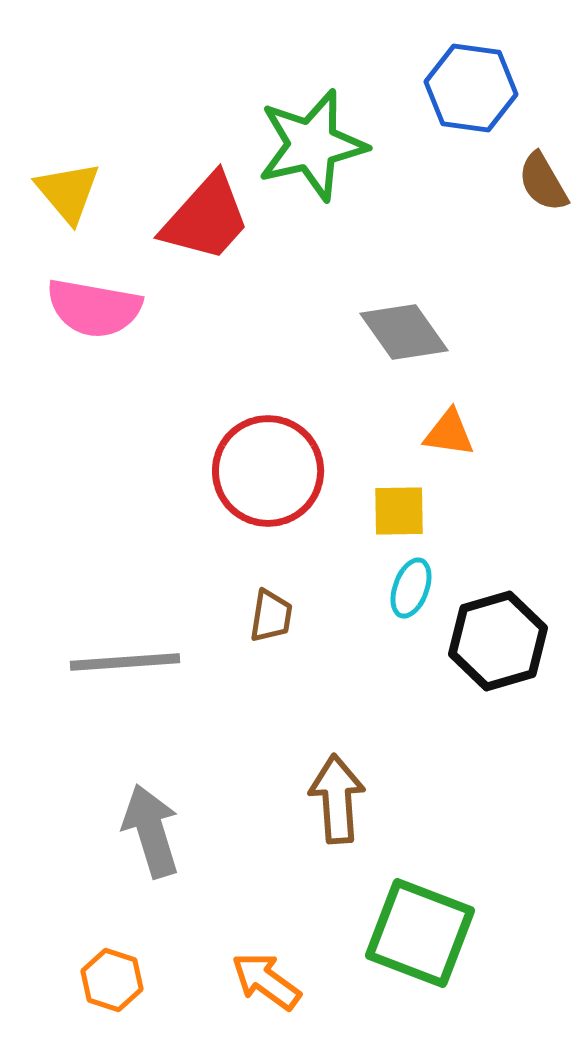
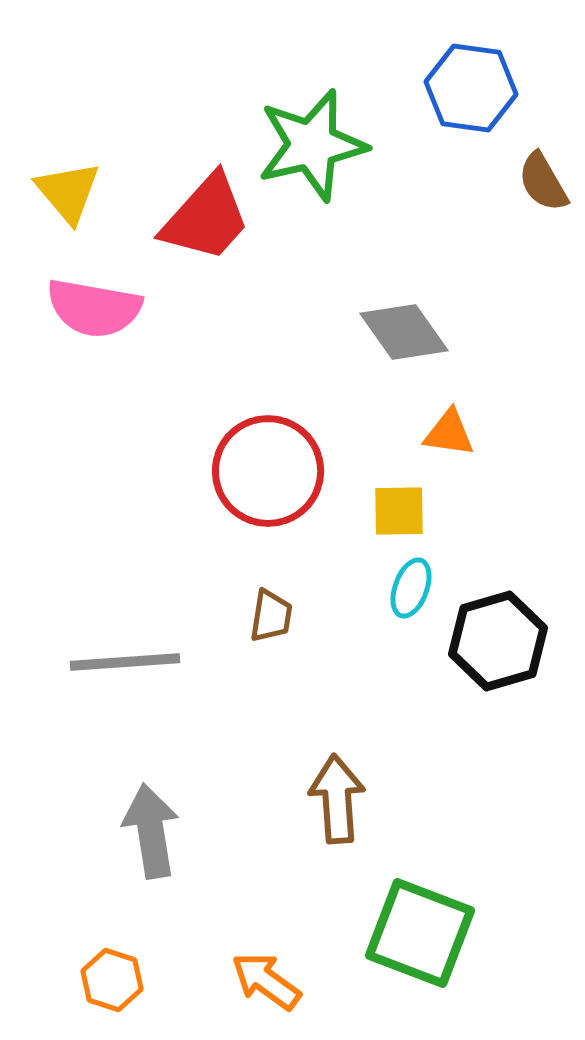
gray arrow: rotated 8 degrees clockwise
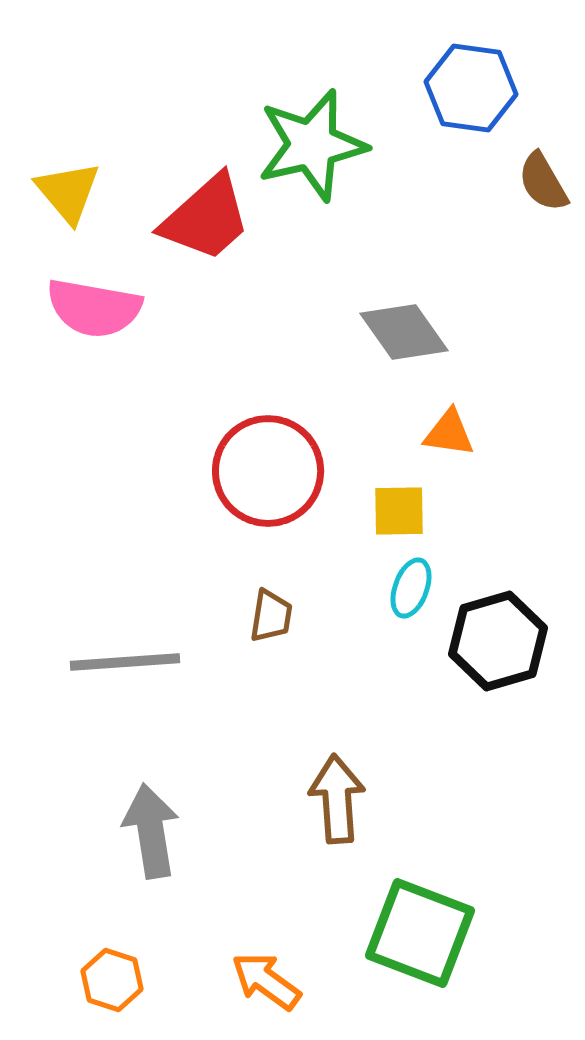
red trapezoid: rotated 6 degrees clockwise
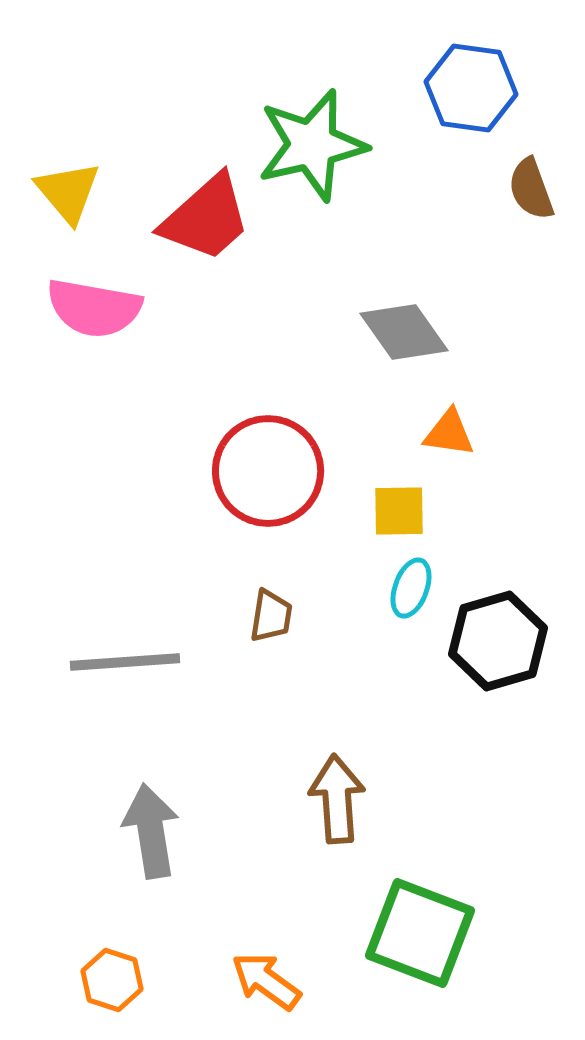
brown semicircle: moved 12 px left, 7 px down; rotated 10 degrees clockwise
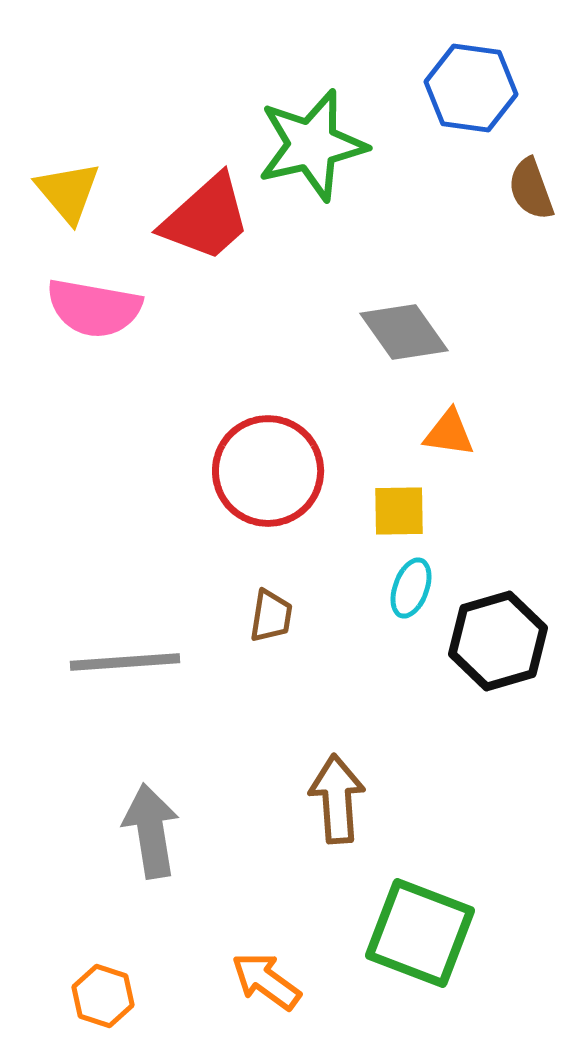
orange hexagon: moved 9 px left, 16 px down
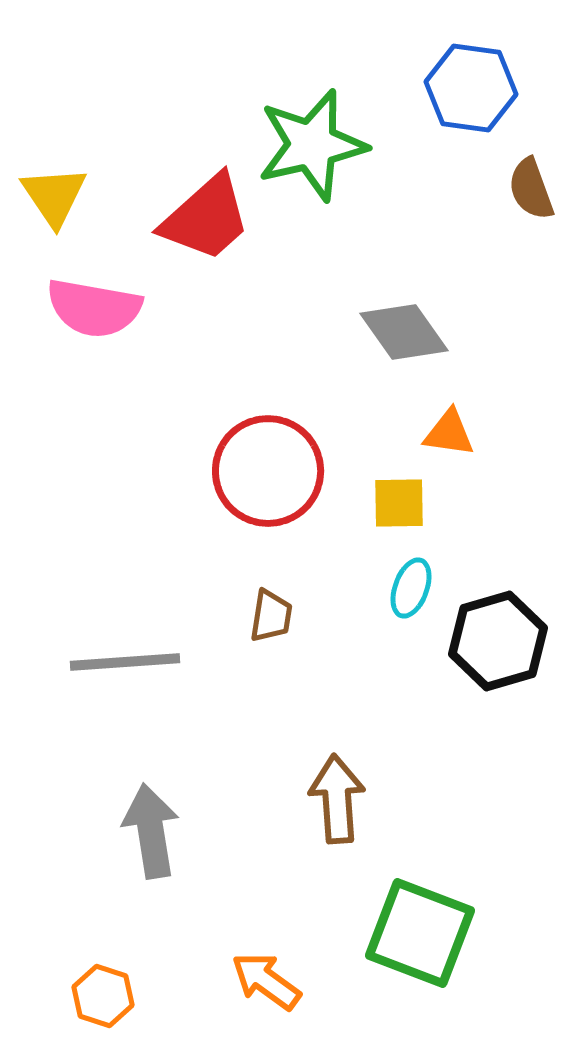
yellow triangle: moved 14 px left, 4 px down; rotated 6 degrees clockwise
yellow square: moved 8 px up
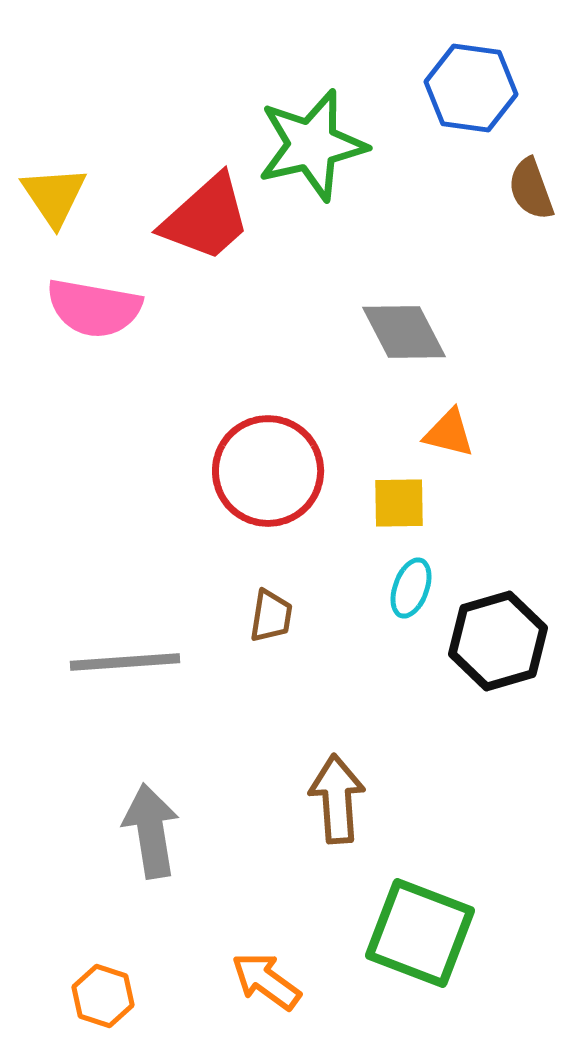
gray diamond: rotated 8 degrees clockwise
orange triangle: rotated 6 degrees clockwise
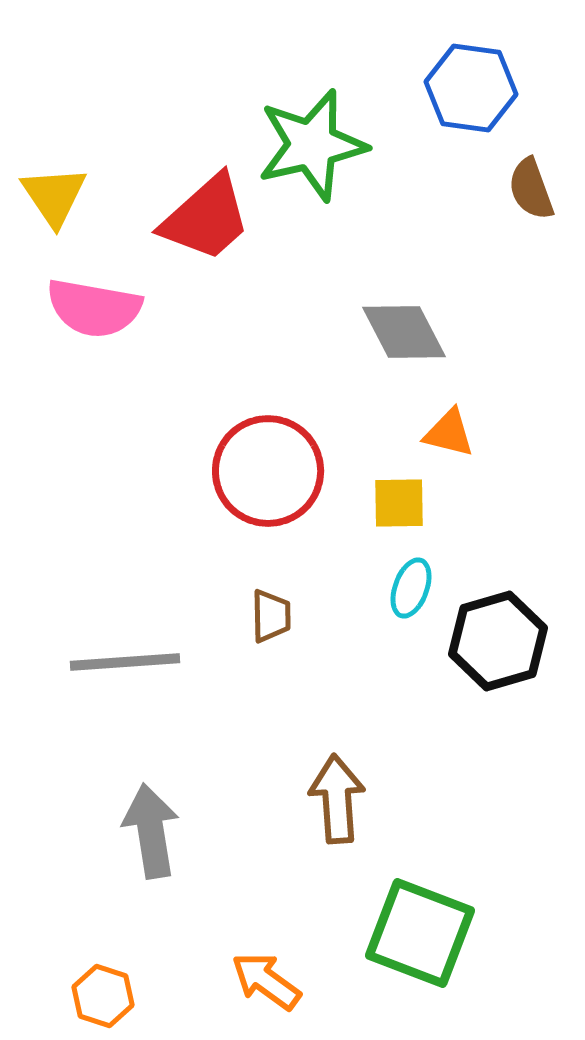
brown trapezoid: rotated 10 degrees counterclockwise
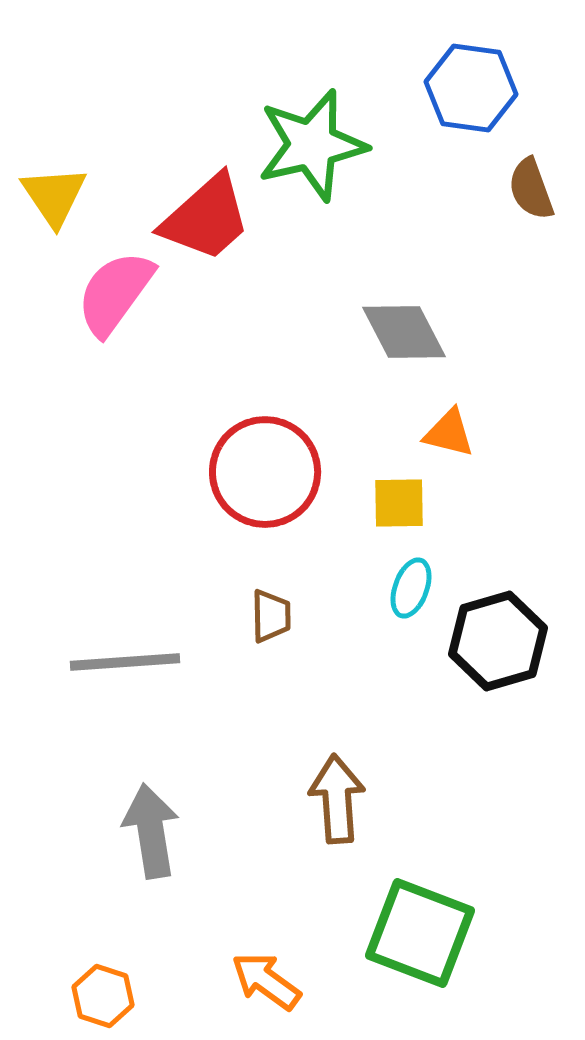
pink semicircle: moved 21 px right, 15 px up; rotated 116 degrees clockwise
red circle: moved 3 px left, 1 px down
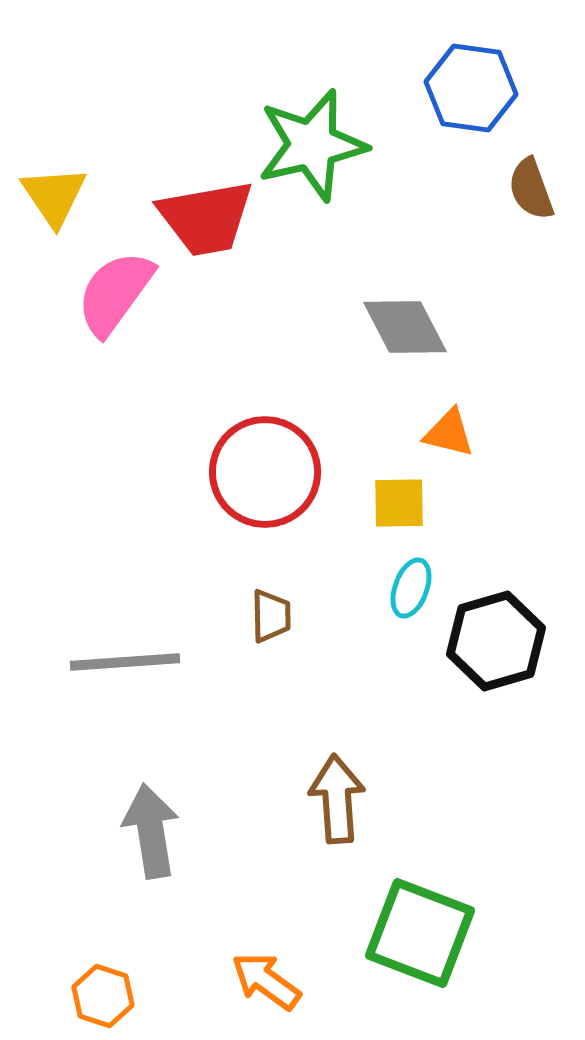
red trapezoid: rotated 32 degrees clockwise
gray diamond: moved 1 px right, 5 px up
black hexagon: moved 2 px left
